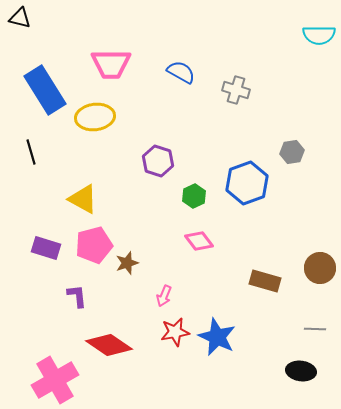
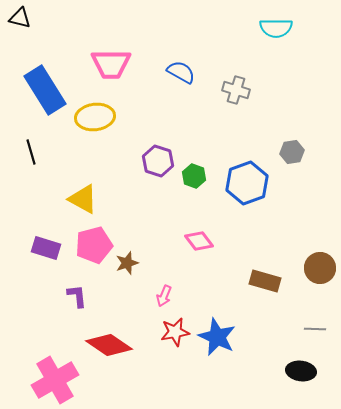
cyan semicircle: moved 43 px left, 7 px up
green hexagon: moved 20 px up; rotated 15 degrees counterclockwise
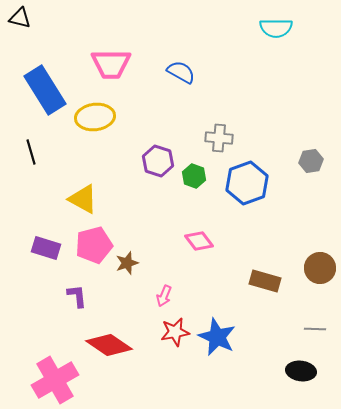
gray cross: moved 17 px left, 48 px down; rotated 12 degrees counterclockwise
gray hexagon: moved 19 px right, 9 px down
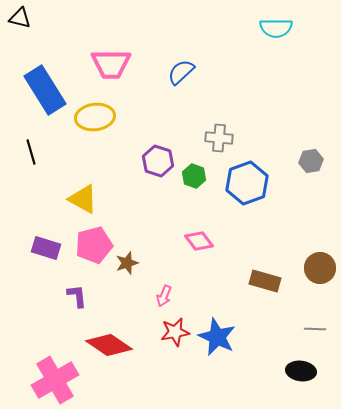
blue semicircle: rotated 72 degrees counterclockwise
